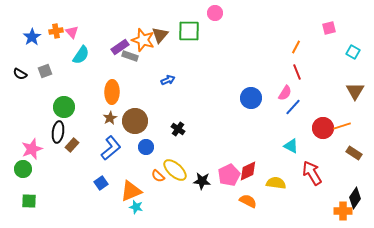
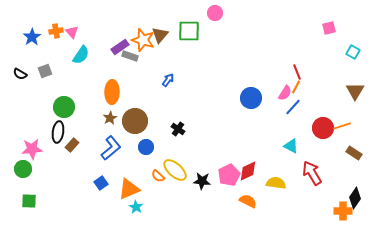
orange line at (296, 47): moved 40 px down
blue arrow at (168, 80): rotated 32 degrees counterclockwise
pink star at (32, 149): rotated 15 degrees clockwise
orange triangle at (131, 191): moved 2 px left, 2 px up
cyan star at (136, 207): rotated 16 degrees clockwise
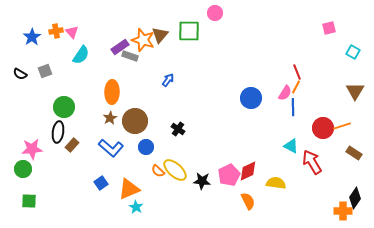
blue line at (293, 107): rotated 42 degrees counterclockwise
blue L-shape at (111, 148): rotated 80 degrees clockwise
red arrow at (312, 173): moved 11 px up
orange semicircle at (158, 176): moved 5 px up
orange semicircle at (248, 201): rotated 36 degrees clockwise
